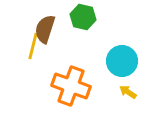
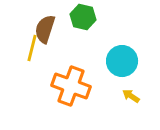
yellow line: moved 1 px left, 2 px down
yellow arrow: moved 3 px right, 4 px down
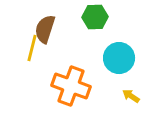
green hexagon: moved 12 px right; rotated 15 degrees counterclockwise
cyan circle: moved 3 px left, 3 px up
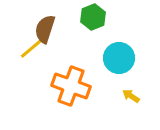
green hexagon: moved 2 px left; rotated 20 degrees counterclockwise
yellow line: rotated 36 degrees clockwise
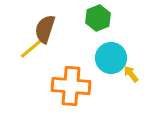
green hexagon: moved 5 px right, 1 px down
cyan circle: moved 8 px left
orange cross: rotated 15 degrees counterclockwise
yellow arrow: moved 22 px up; rotated 18 degrees clockwise
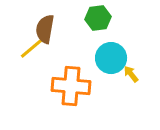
green hexagon: rotated 15 degrees clockwise
brown semicircle: rotated 8 degrees counterclockwise
